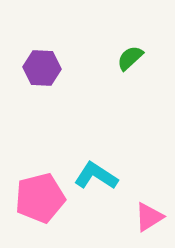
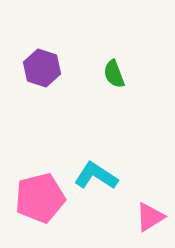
green semicircle: moved 16 px left, 16 px down; rotated 68 degrees counterclockwise
purple hexagon: rotated 15 degrees clockwise
pink triangle: moved 1 px right
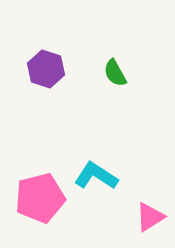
purple hexagon: moved 4 px right, 1 px down
green semicircle: moved 1 px right, 1 px up; rotated 8 degrees counterclockwise
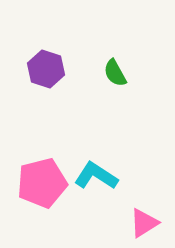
pink pentagon: moved 2 px right, 15 px up
pink triangle: moved 6 px left, 6 px down
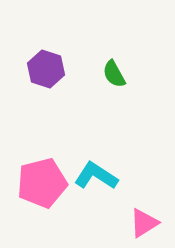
green semicircle: moved 1 px left, 1 px down
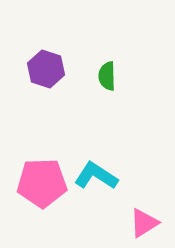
green semicircle: moved 7 px left, 2 px down; rotated 28 degrees clockwise
pink pentagon: rotated 12 degrees clockwise
